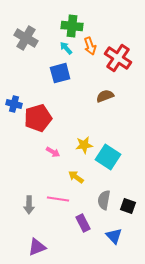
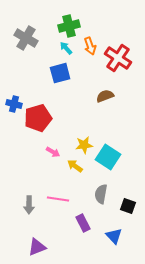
green cross: moved 3 px left; rotated 20 degrees counterclockwise
yellow arrow: moved 1 px left, 11 px up
gray semicircle: moved 3 px left, 6 px up
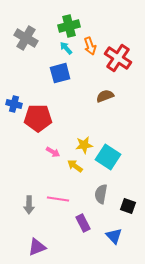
red pentagon: rotated 16 degrees clockwise
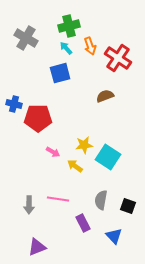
gray semicircle: moved 6 px down
